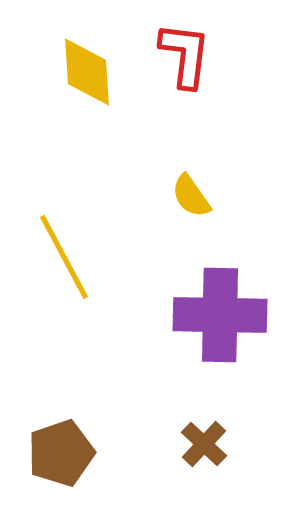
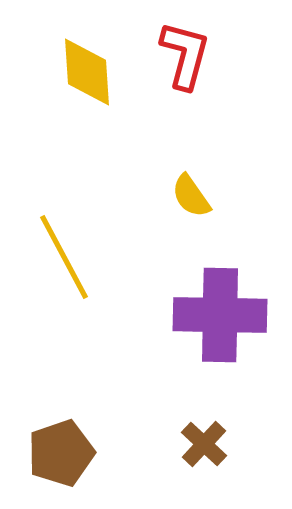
red L-shape: rotated 8 degrees clockwise
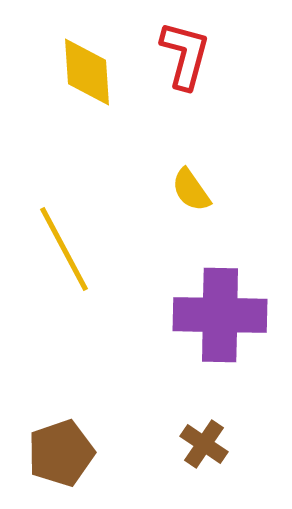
yellow semicircle: moved 6 px up
yellow line: moved 8 px up
brown cross: rotated 9 degrees counterclockwise
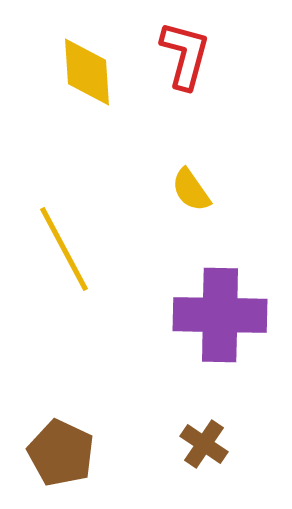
brown pentagon: rotated 28 degrees counterclockwise
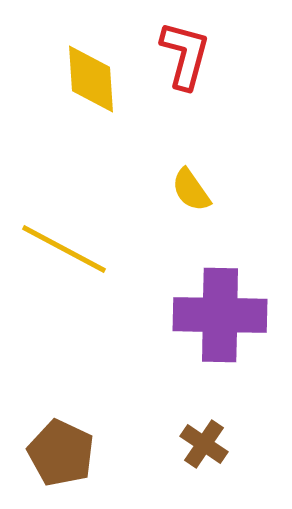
yellow diamond: moved 4 px right, 7 px down
yellow line: rotated 34 degrees counterclockwise
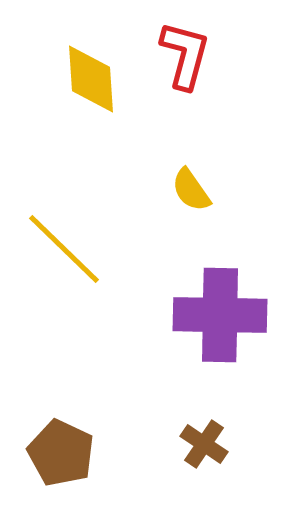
yellow line: rotated 16 degrees clockwise
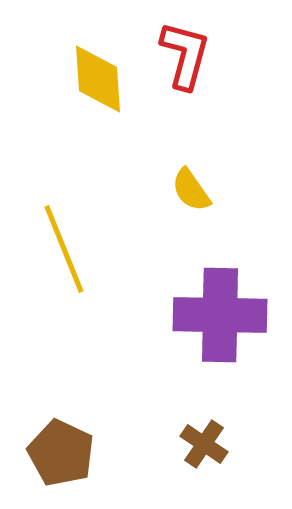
yellow diamond: moved 7 px right
yellow line: rotated 24 degrees clockwise
